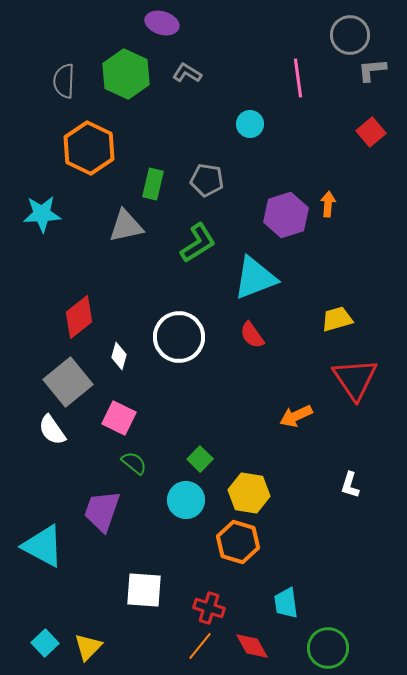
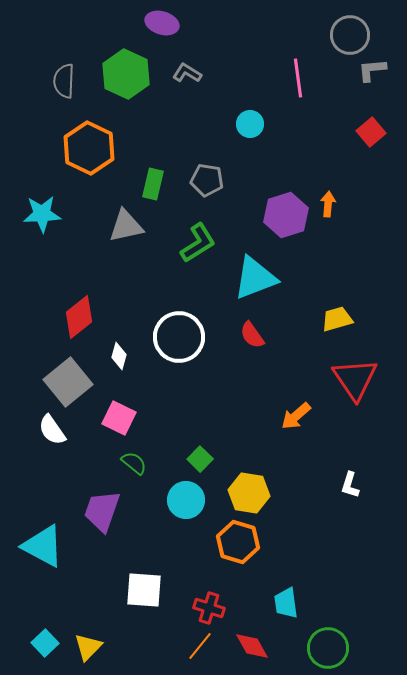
orange arrow at (296, 416): rotated 16 degrees counterclockwise
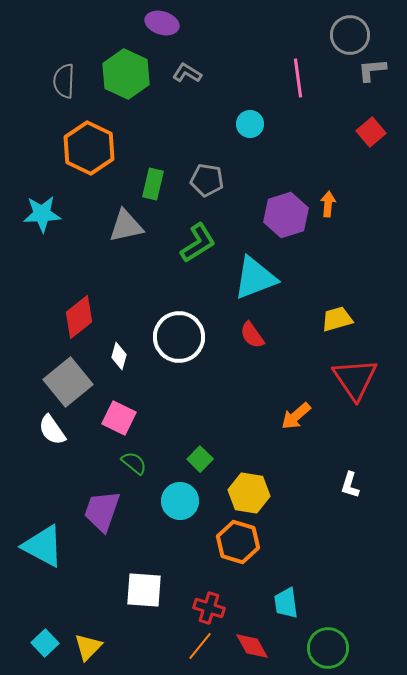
cyan circle at (186, 500): moved 6 px left, 1 px down
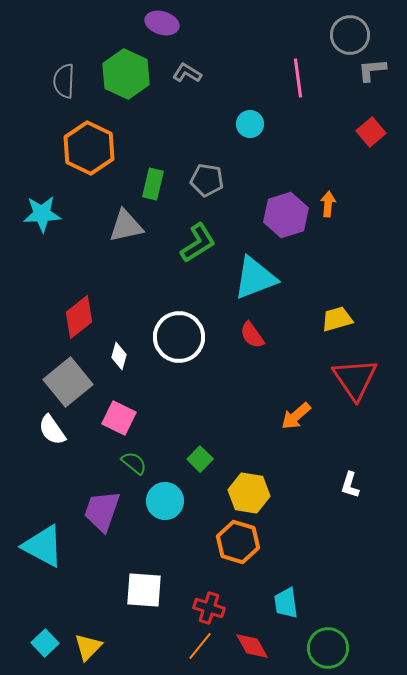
cyan circle at (180, 501): moved 15 px left
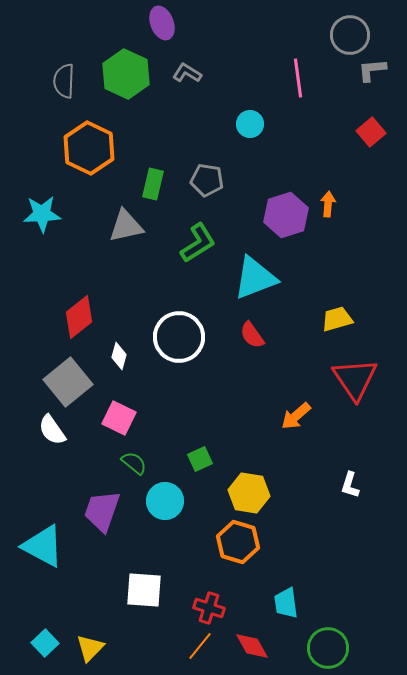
purple ellipse at (162, 23): rotated 52 degrees clockwise
green square at (200, 459): rotated 20 degrees clockwise
yellow triangle at (88, 647): moved 2 px right, 1 px down
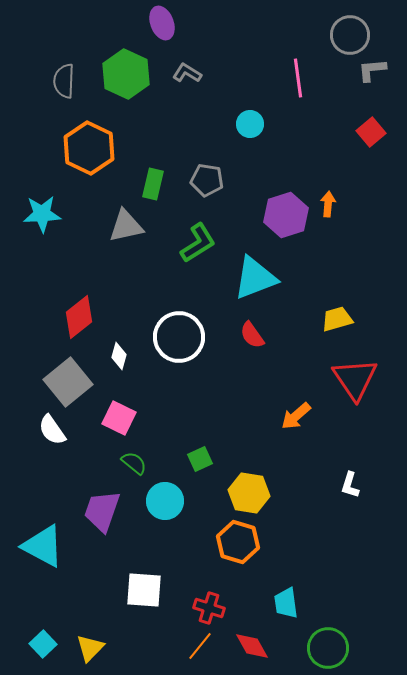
cyan square at (45, 643): moved 2 px left, 1 px down
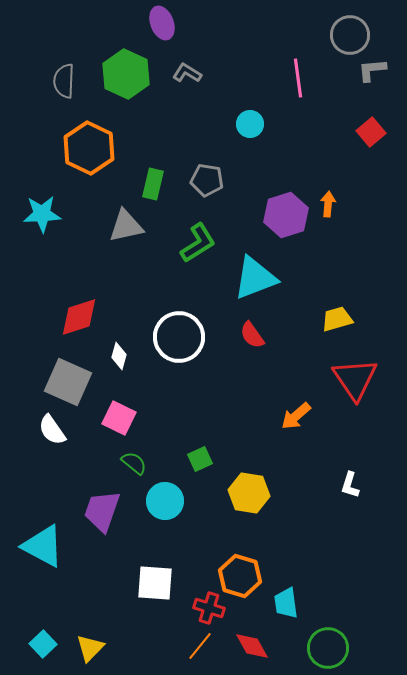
red diamond at (79, 317): rotated 21 degrees clockwise
gray square at (68, 382): rotated 27 degrees counterclockwise
orange hexagon at (238, 542): moved 2 px right, 34 px down
white square at (144, 590): moved 11 px right, 7 px up
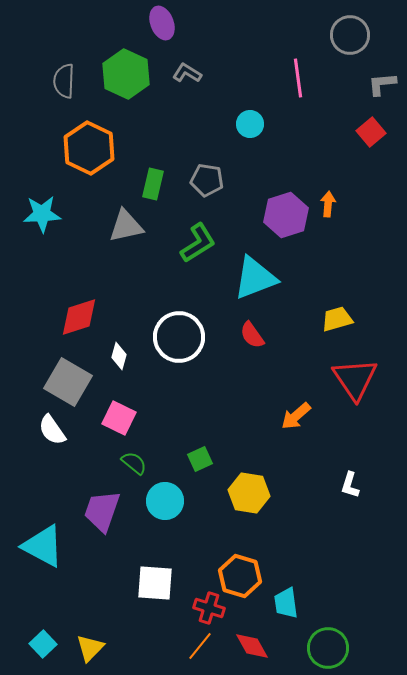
gray L-shape at (372, 70): moved 10 px right, 14 px down
gray square at (68, 382): rotated 6 degrees clockwise
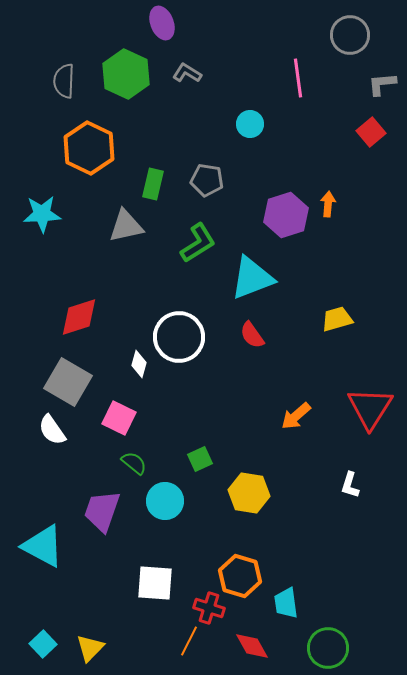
cyan triangle at (255, 278): moved 3 px left
white diamond at (119, 356): moved 20 px right, 8 px down
red triangle at (355, 379): moved 15 px right, 29 px down; rotated 6 degrees clockwise
orange line at (200, 646): moved 11 px left, 5 px up; rotated 12 degrees counterclockwise
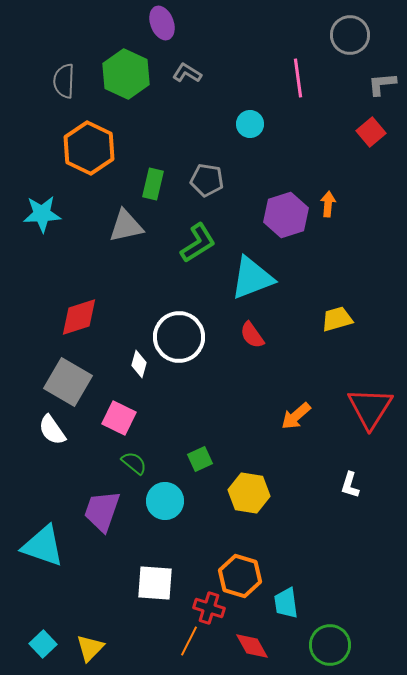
cyan triangle at (43, 546): rotated 9 degrees counterclockwise
green circle at (328, 648): moved 2 px right, 3 px up
